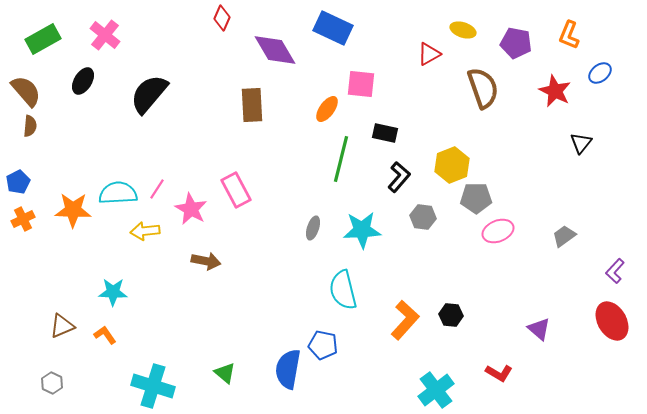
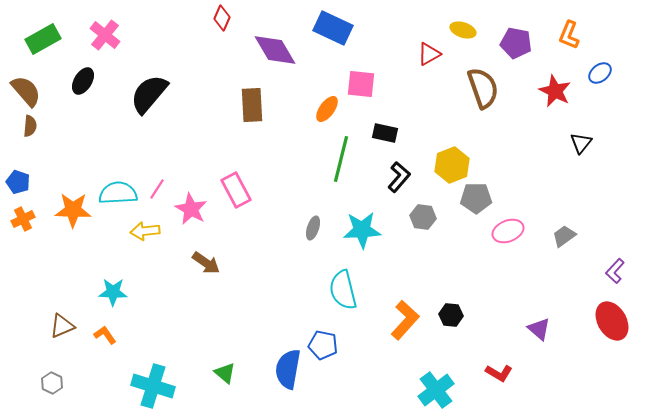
blue pentagon at (18, 182): rotated 25 degrees counterclockwise
pink ellipse at (498, 231): moved 10 px right
brown arrow at (206, 261): moved 2 px down; rotated 24 degrees clockwise
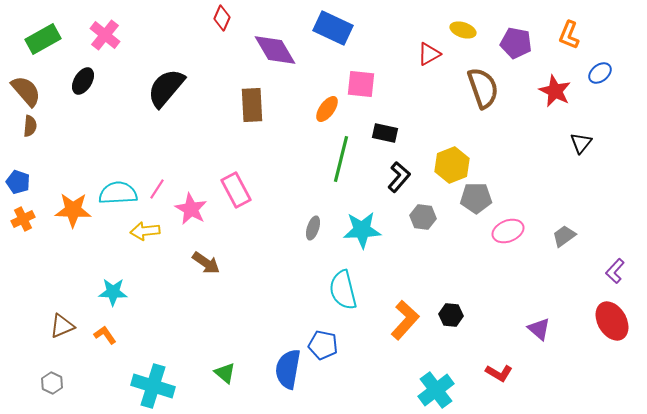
black semicircle at (149, 94): moved 17 px right, 6 px up
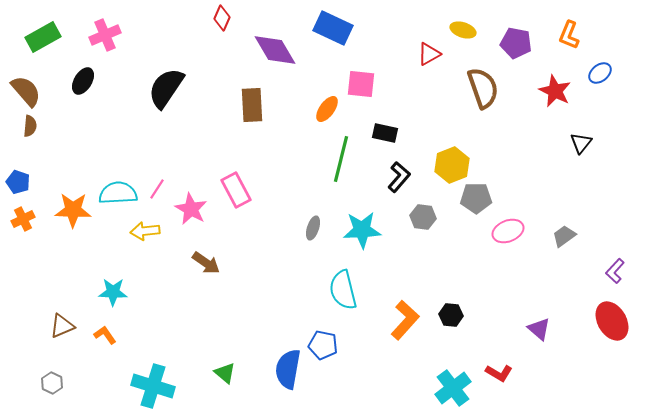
pink cross at (105, 35): rotated 28 degrees clockwise
green rectangle at (43, 39): moved 2 px up
black semicircle at (166, 88): rotated 6 degrees counterclockwise
cyan cross at (436, 390): moved 17 px right, 2 px up
